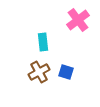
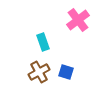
cyan rectangle: rotated 12 degrees counterclockwise
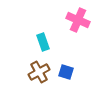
pink cross: rotated 30 degrees counterclockwise
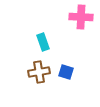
pink cross: moved 3 px right, 3 px up; rotated 20 degrees counterclockwise
brown cross: rotated 20 degrees clockwise
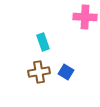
pink cross: moved 4 px right
blue square: rotated 14 degrees clockwise
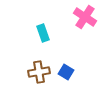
pink cross: rotated 30 degrees clockwise
cyan rectangle: moved 9 px up
